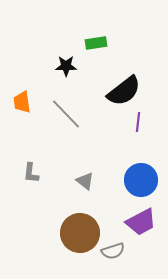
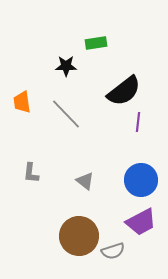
brown circle: moved 1 px left, 3 px down
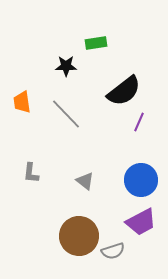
purple line: moved 1 px right; rotated 18 degrees clockwise
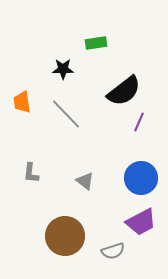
black star: moved 3 px left, 3 px down
blue circle: moved 2 px up
brown circle: moved 14 px left
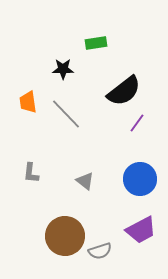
orange trapezoid: moved 6 px right
purple line: moved 2 px left, 1 px down; rotated 12 degrees clockwise
blue circle: moved 1 px left, 1 px down
purple trapezoid: moved 8 px down
gray semicircle: moved 13 px left
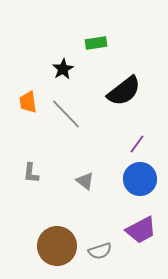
black star: rotated 30 degrees counterclockwise
purple line: moved 21 px down
brown circle: moved 8 px left, 10 px down
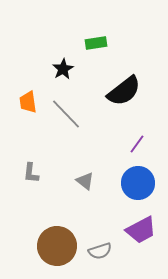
blue circle: moved 2 px left, 4 px down
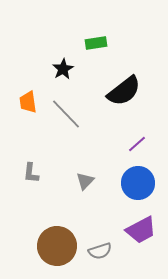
purple line: rotated 12 degrees clockwise
gray triangle: rotated 36 degrees clockwise
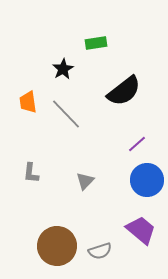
blue circle: moved 9 px right, 3 px up
purple trapezoid: rotated 112 degrees counterclockwise
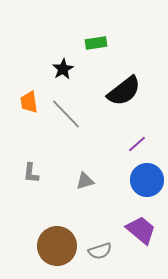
orange trapezoid: moved 1 px right
gray triangle: rotated 30 degrees clockwise
